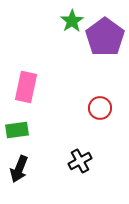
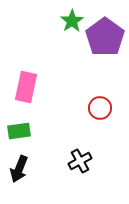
green rectangle: moved 2 px right, 1 px down
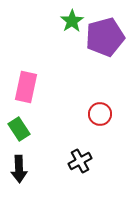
purple pentagon: rotated 21 degrees clockwise
red circle: moved 6 px down
green rectangle: moved 2 px up; rotated 65 degrees clockwise
black arrow: rotated 24 degrees counterclockwise
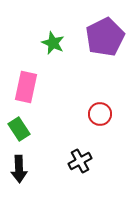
green star: moved 19 px left, 22 px down; rotated 15 degrees counterclockwise
purple pentagon: rotated 12 degrees counterclockwise
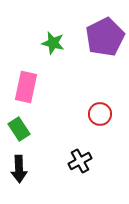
green star: rotated 10 degrees counterclockwise
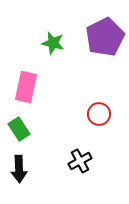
red circle: moved 1 px left
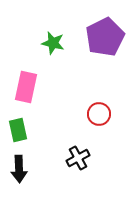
green rectangle: moved 1 px left, 1 px down; rotated 20 degrees clockwise
black cross: moved 2 px left, 3 px up
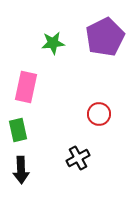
green star: rotated 20 degrees counterclockwise
black arrow: moved 2 px right, 1 px down
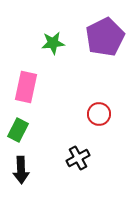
green rectangle: rotated 40 degrees clockwise
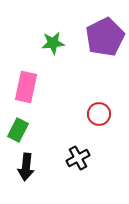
black arrow: moved 5 px right, 3 px up; rotated 8 degrees clockwise
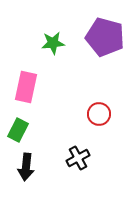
purple pentagon: rotated 30 degrees counterclockwise
